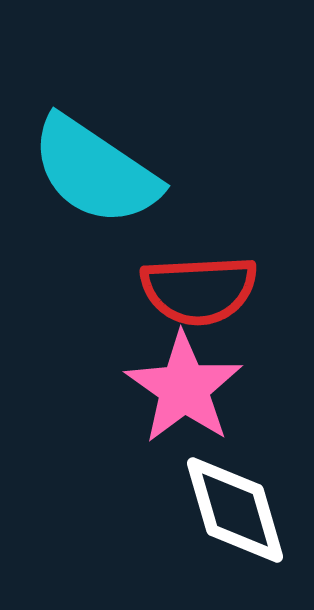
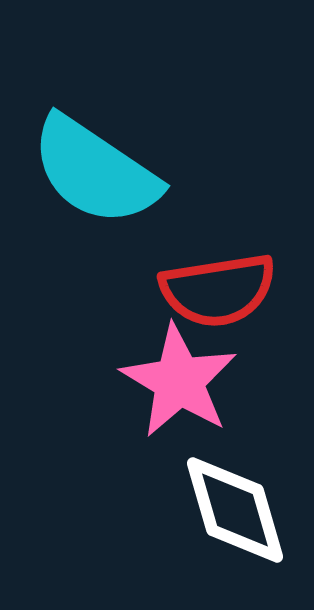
red semicircle: moved 19 px right; rotated 6 degrees counterclockwise
pink star: moved 5 px left, 7 px up; rotated 4 degrees counterclockwise
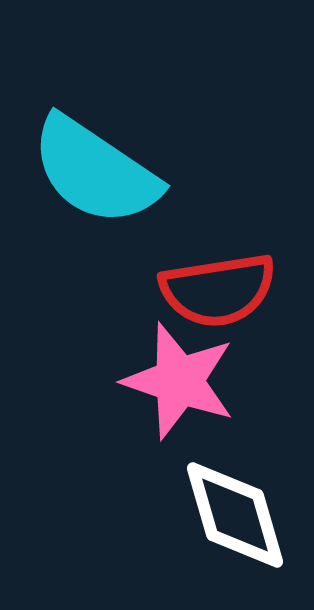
pink star: rotated 12 degrees counterclockwise
white diamond: moved 5 px down
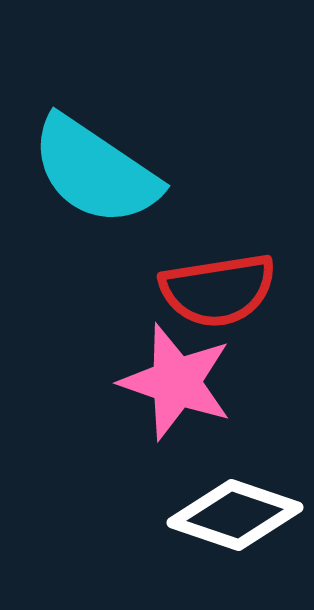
pink star: moved 3 px left, 1 px down
white diamond: rotated 55 degrees counterclockwise
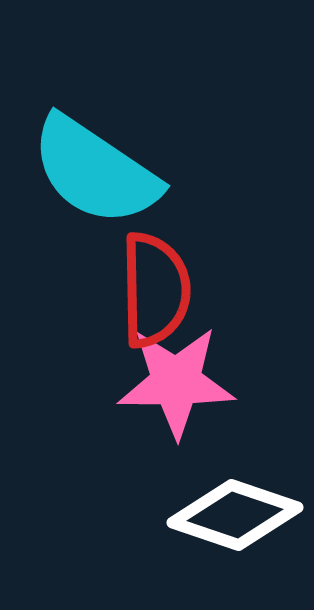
red semicircle: moved 63 px left; rotated 82 degrees counterclockwise
pink star: rotated 19 degrees counterclockwise
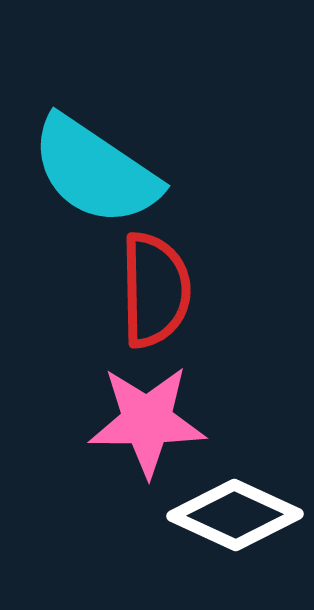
pink star: moved 29 px left, 39 px down
white diamond: rotated 6 degrees clockwise
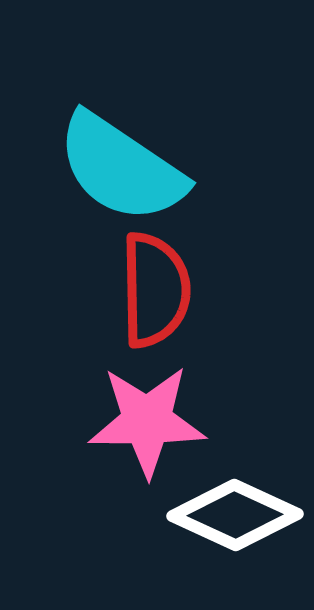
cyan semicircle: moved 26 px right, 3 px up
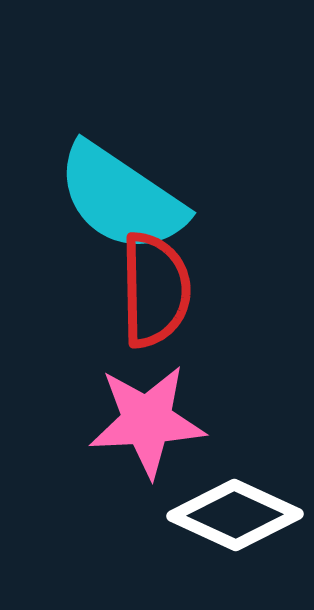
cyan semicircle: moved 30 px down
pink star: rotated 3 degrees counterclockwise
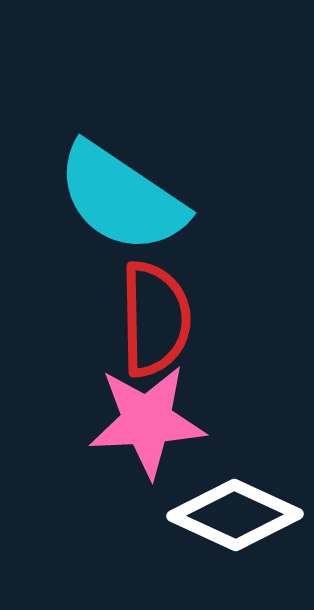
red semicircle: moved 29 px down
